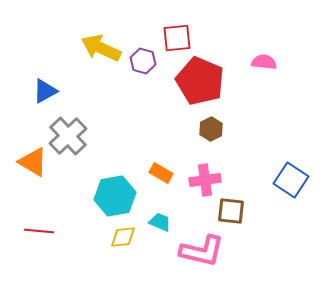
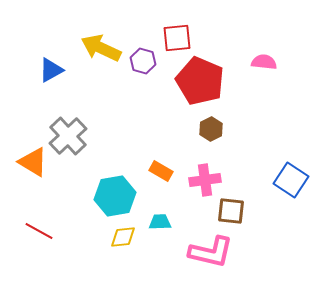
blue triangle: moved 6 px right, 21 px up
orange rectangle: moved 2 px up
cyan trapezoid: rotated 25 degrees counterclockwise
red line: rotated 24 degrees clockwise
pink L-shape: moved 9 px right, 1 px down
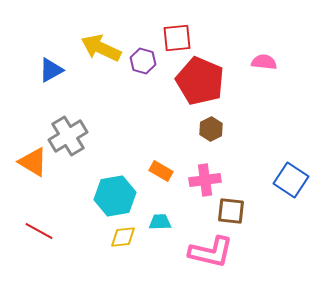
gray cross: rotated 12 degrees clockwise
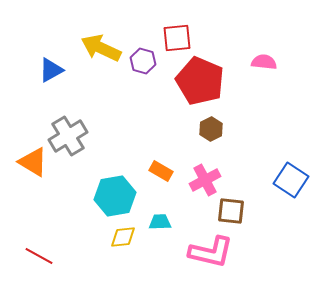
pink cross: rotated 20 degrees counterclockwise
red line: moved 25 px down
